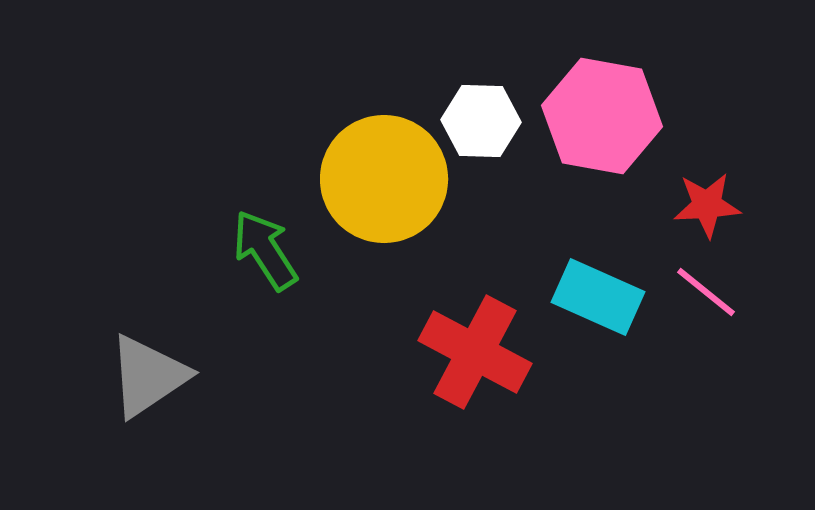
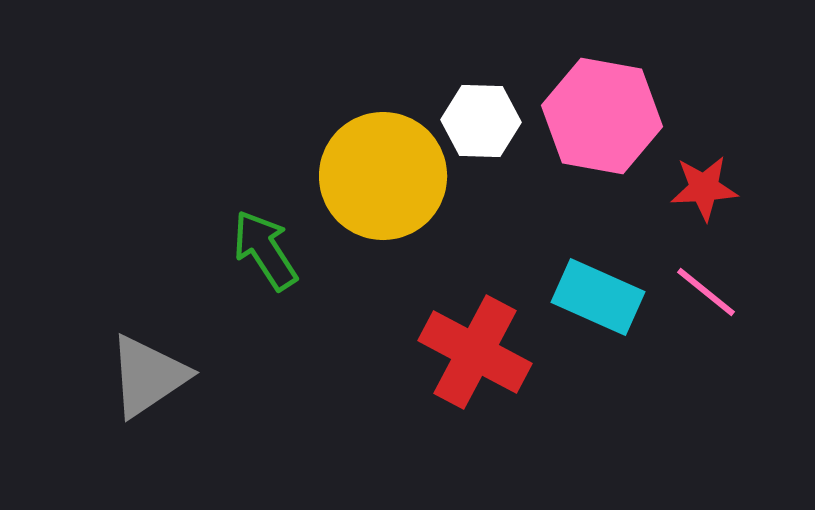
yellow circle: moved 1 px left, 3 px up
red star: moved 3 px left, 17 px up
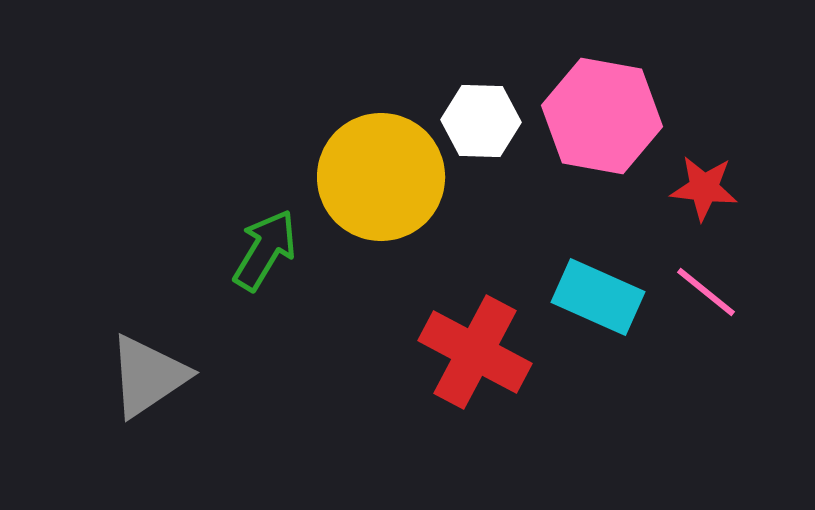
yellow circle: moved 2 px left, 1 px down
red star: rotated 10 degrees clockwise
green arrow: rotated 64 degrees clockwise
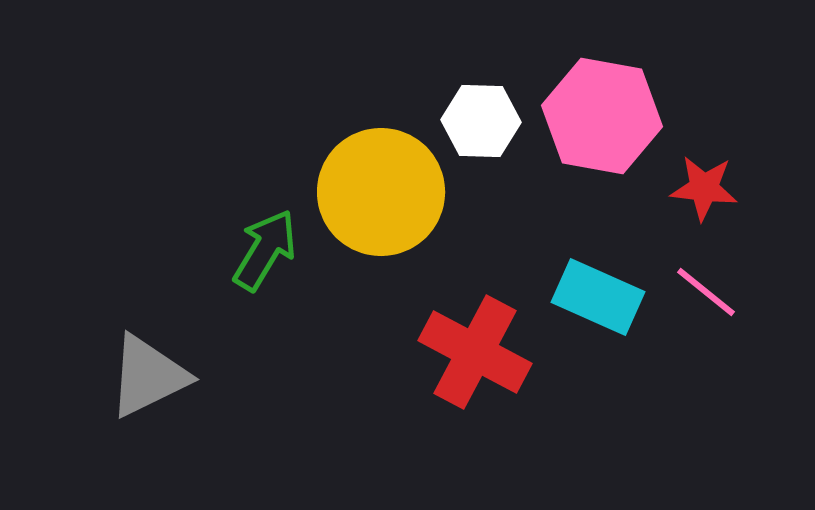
yellow circle: moved 15 px down
gray triangle: rotated 8 degrees clockwise
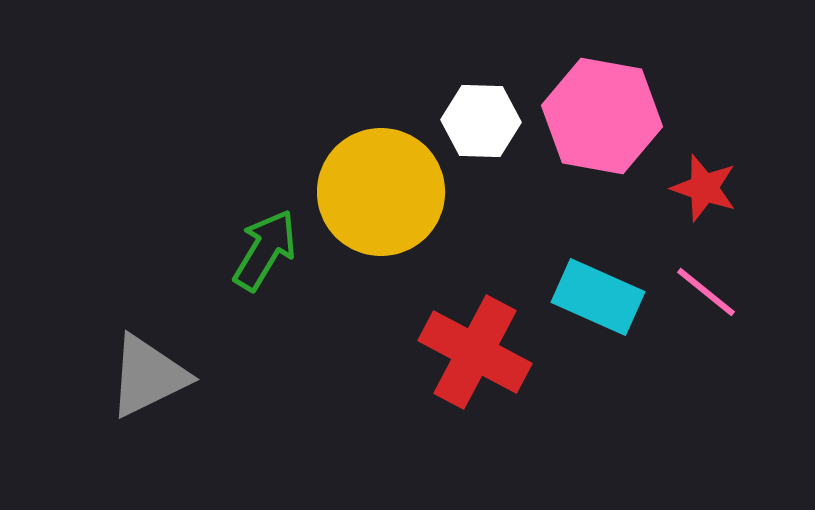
red star: rotated 12 degrees clockwise
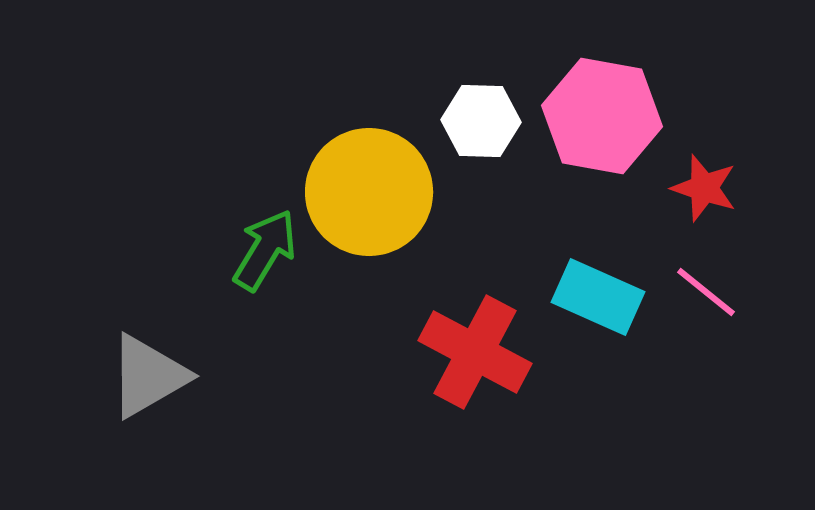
yellow circle: moved 12 px left
gray triangle: rotated 4 degrees counterclockwise
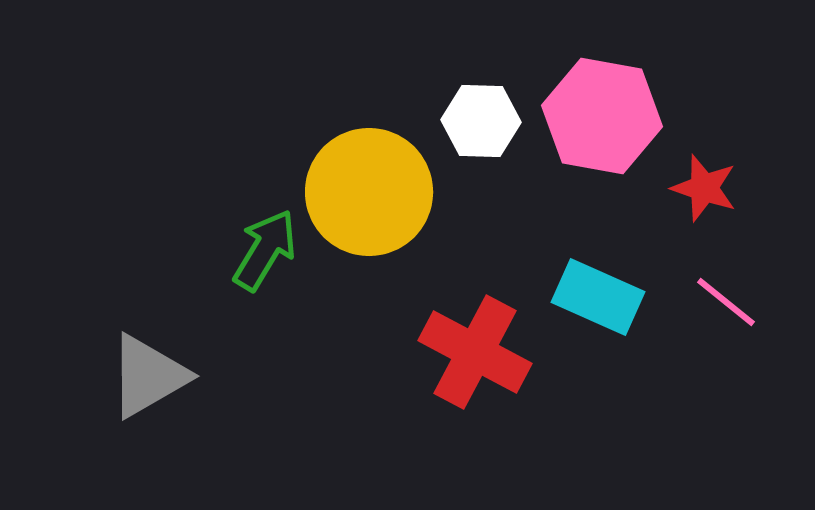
pink line: moved 20 px right, 10 px down
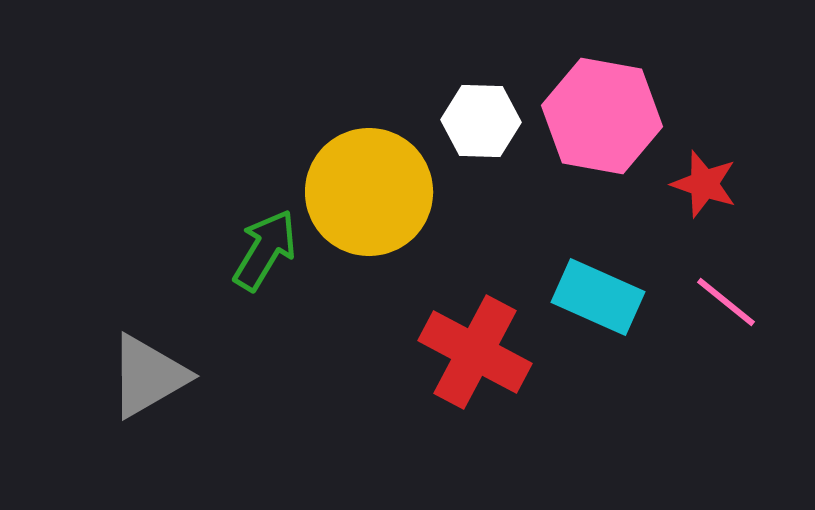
red star: moved 4 px up
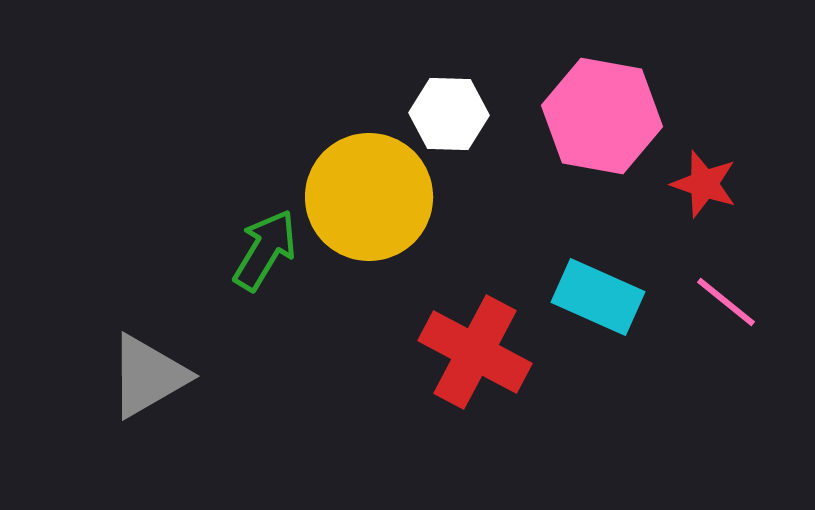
white hexagon: moved 32 px left, 7 px up
yellow circle: moved 5 px down
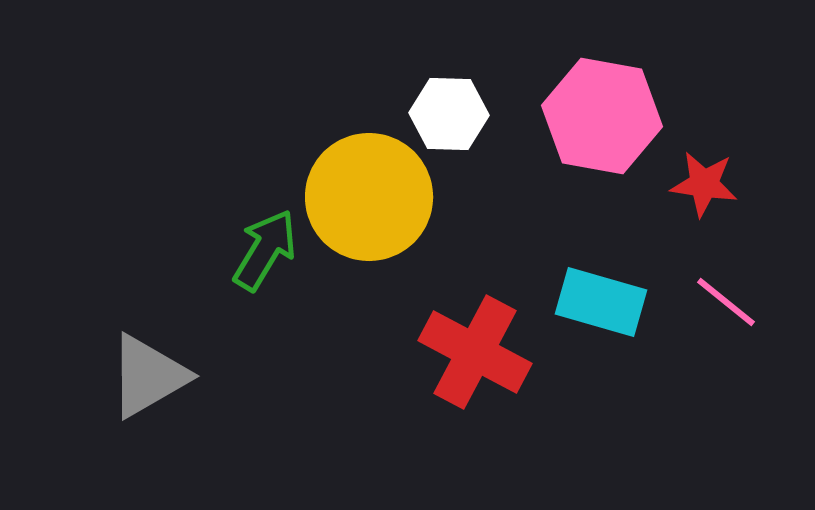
red star: rotated 10 degrees counterclockwise
cyan rectangle: moved 3 px right, 5 px down; rotated 8 degrees counterclockwise
